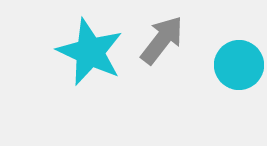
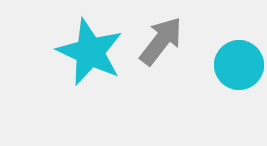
gray arrow: moved 1 px left, 1 px down
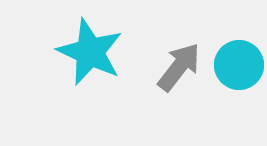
gray arrow: moved 18 px right, 26 px down
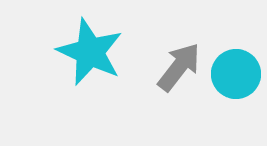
cyan circle: moved 3 px left, 9 px down
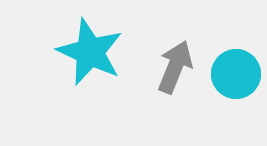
gray arrow: moved 4 px left; rotated 16 degrees counterclockwise
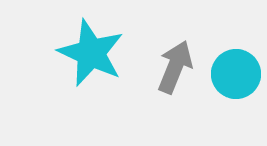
cyan star: moved 1 px right, 1 px down
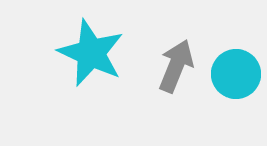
gray arrow: moved 1 px right, 1 px up
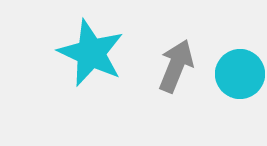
cyan circle: moved 4 px right
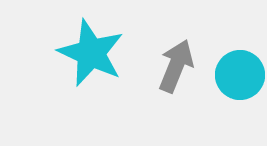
cyan circle: moved 1 px down
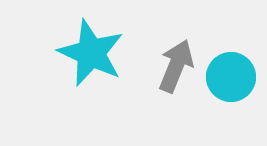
cyan circle: moved 9 px left, 2 px down
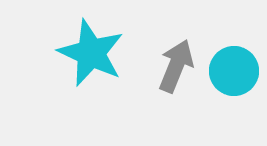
cyan circle: moved 3 px right, 6 px up
